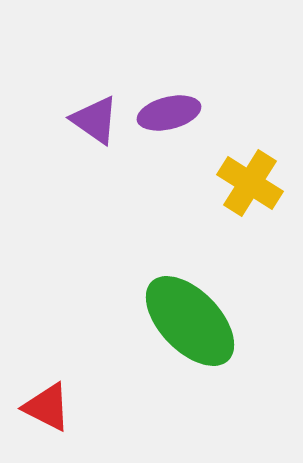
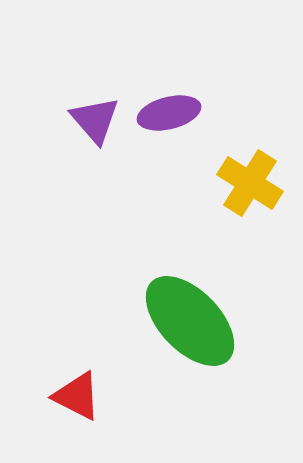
purple triangle: rotated 14 degrees clockwise
red triangle: moved 30 px right, 11 px up
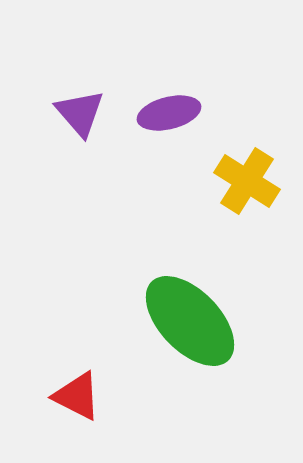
purple triangle: moved 15 px left, 7 px up
yellow cross: moved 3 px left, 2 px up
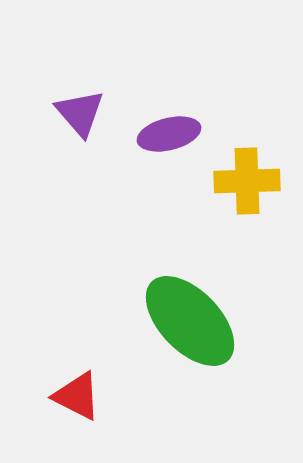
purple ellipse: moved 21 px down
yellow cross: rotated 34 degrees counterclockwise
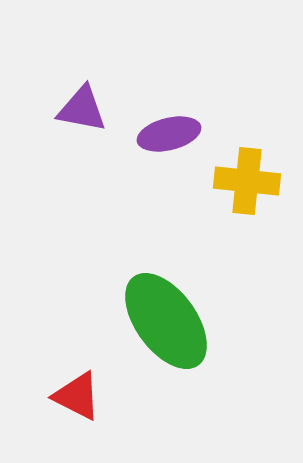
purple triangle: moved 2 px right, 4 px up; rotated 38 degrees counterclockwise
yellow cross: rotated 8 degrees clockwise
green ellipse: moved 24 px left; rotated 8 degrees clockwise
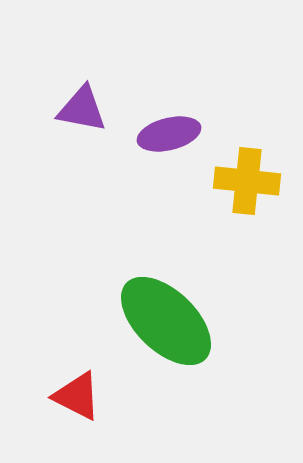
green ellipse: rotated 10 degrees counterclockwise
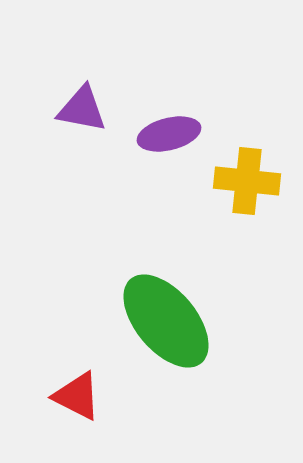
green ellipse: rotated 6 degrees clockwise
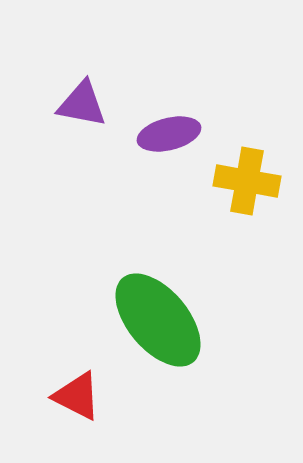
purple triangle: moved 5 px up
yellow cross: rotated 4 degrees clockwise
green ellipse: moved 8 px left, 1 px up
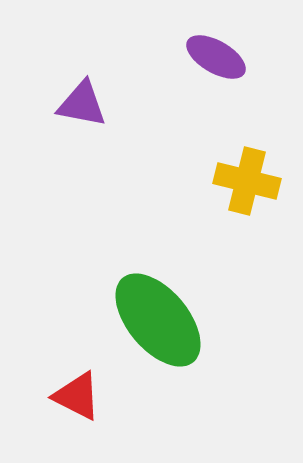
purple ellipse: moved 47 px right, 77 px up; rotated 44 degrees clockwise
yellow cross: rotated 4 degrees clockwise
